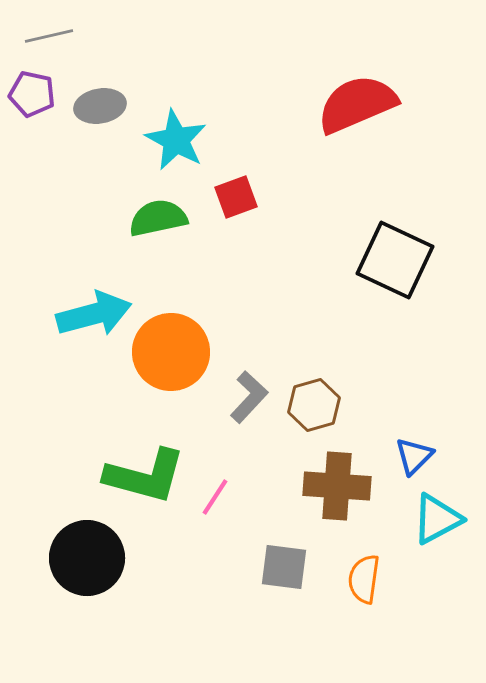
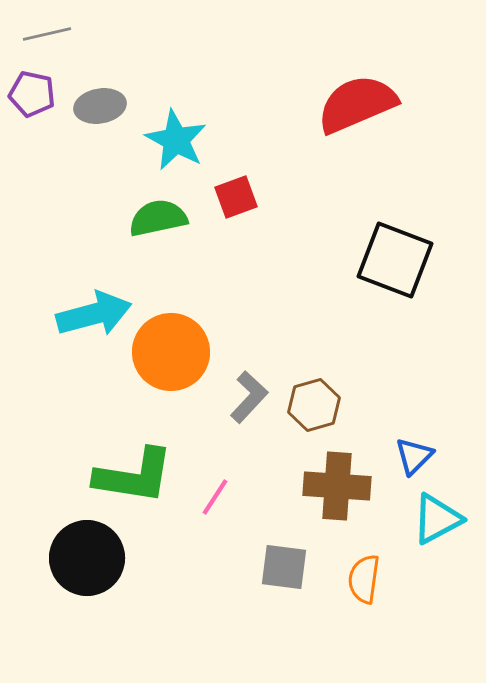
gray line: moved 2 px left, 2 px up
black square: rotated 4 degrees counterclockwise
green L-shape: moved 11 px left; rotated 6 degrees counterclockwise
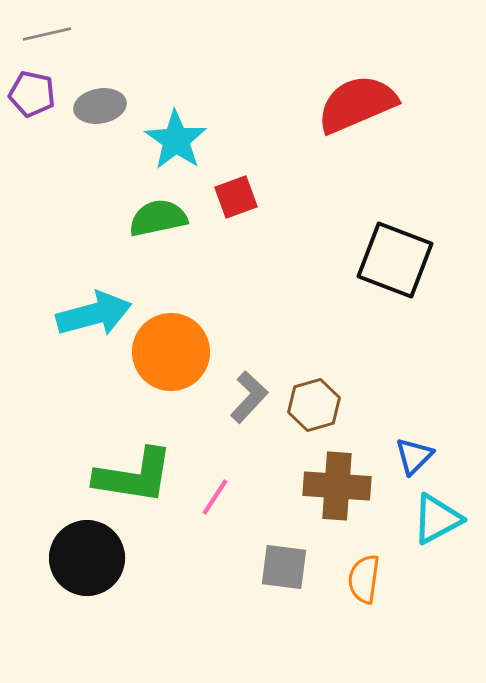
cyan star: rotated 6 degrees clockwise
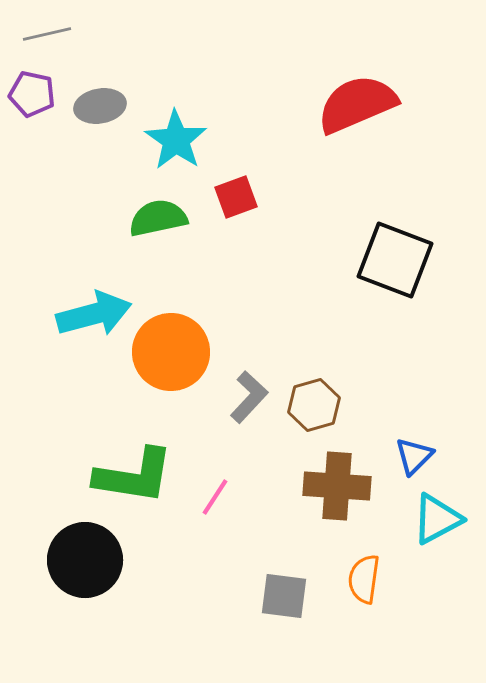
black circle: moved 2 px left, 2 px down
gray square: moved 29 px down
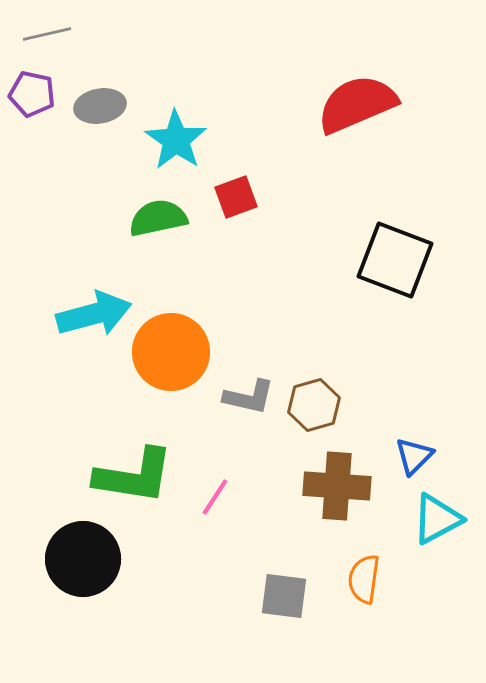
gray L-shape: rotated 60 degrees clockwise
black circle: moved 2 px left, 1 px up
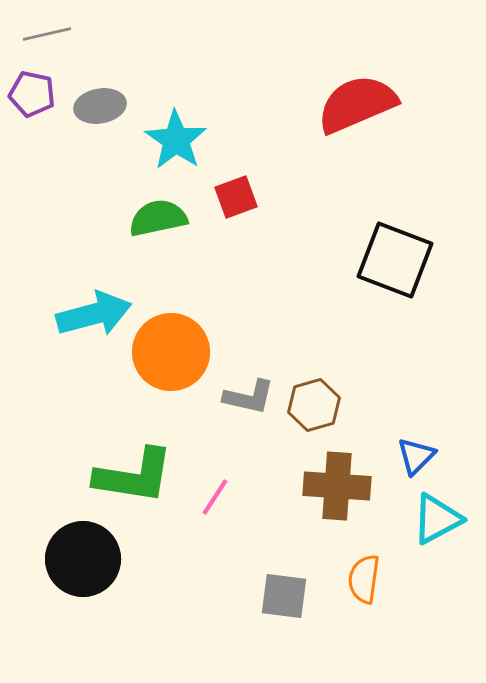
blue triangle: moved 2 px right
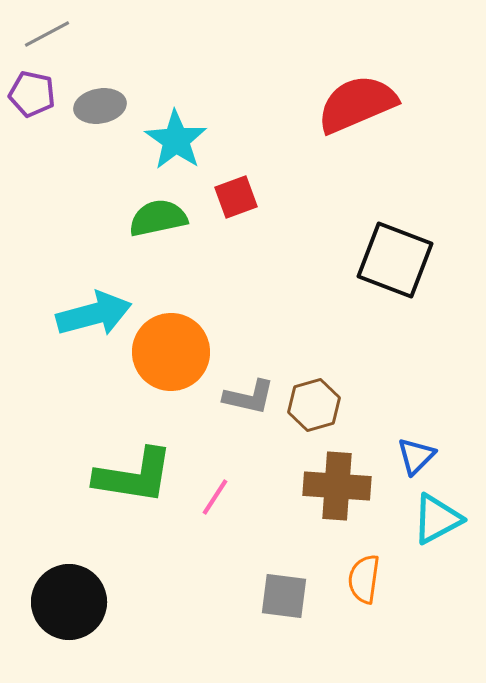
gray line: rotated 15 degrees counterclockwise
black circle: moved 14 px left, 43 px down
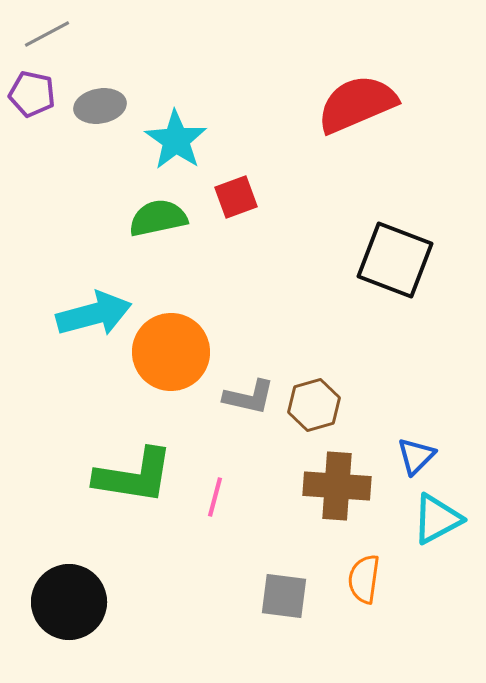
pink line: rotated 18 degrees counterclockwise
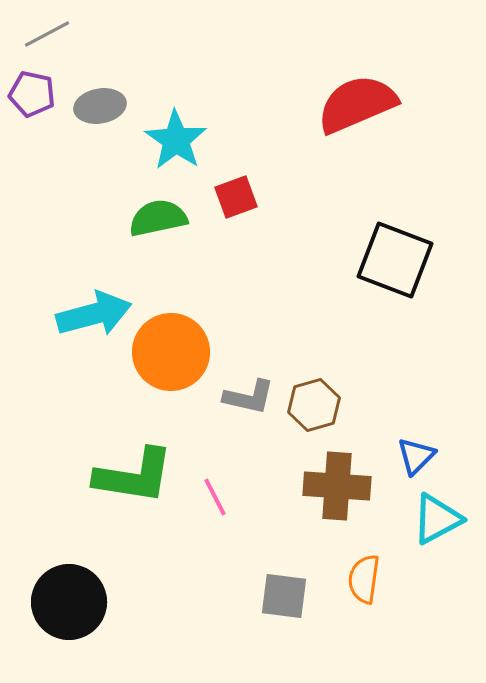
pink line: rotated 42 degrees counterclockwise
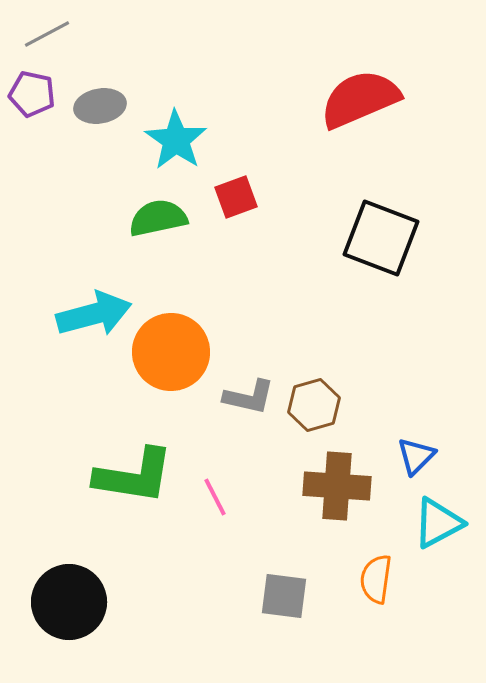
red semicircle: moved 3 px right, 5 px up
black square: moved 14 px left, 22 px up
cyan triangle: moved 1 px right, 4 px down
orange semicircle: moved 12 px right
